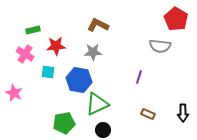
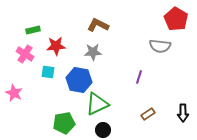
brown rectangle: rotated 56 degrees counterclockwise
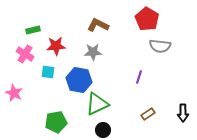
red pentagon: moved 29 px left
green pentagon: moved 8 px left, 1 px up
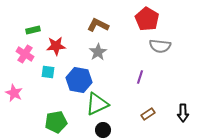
gray star: moved 5 px right; rotated 30 degrees counterclockwise
purple line: moved 1 px right
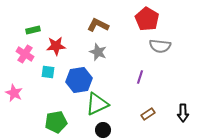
gray star: rotated 18 degrees counterclockwise
blue hexagon: rotated 20 degrees counterclockwise
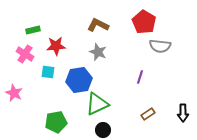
red pentagon: moved 3 px left, 3 px down
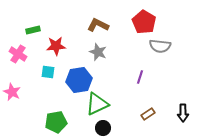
pink cross: moved 7 px left
pink star: moved 2 px left, 1 px up
black circle: moved 2 px up
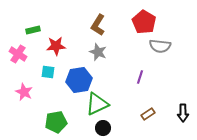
brown L-shape: rotated 85 degrees counterclockwise
pink star: moved 12 px right
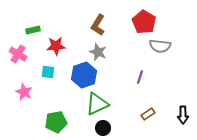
blue hexagon: moved 5 px right, 5 px up; rotated 10 degrees counterclockwise
black arrow: moved 2 px down
